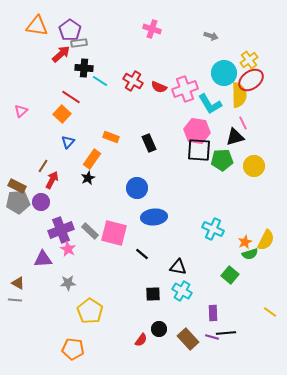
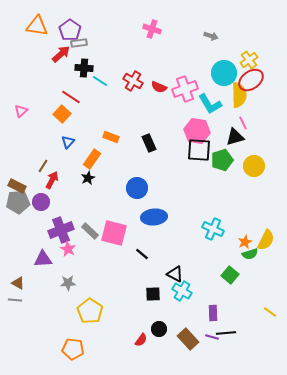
green pentagon at (222, 160): rotated 15 degrees counterclockwise
black triangle at (178, 267): moved 3 px left, 7 px down; rotated 18 degrees clockwise
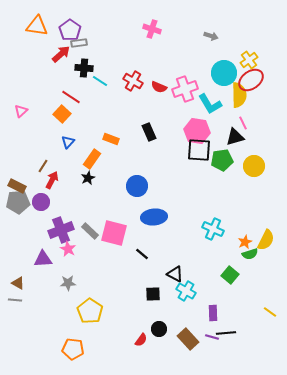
orange rectangle at (111, 137): moved 2 px down
black rectangle at (149, 143): moved 11 px up
green pentagon at (222, 160): rotated 10 degrees clockwise
blue circle at (137, 188): moved 2 px up
cyan cross at (182, 291): moved 4 px right
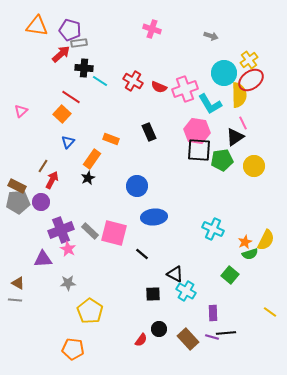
purple pentagon at (70, 30): rotated 20 degrees counterclockwise
black triangle at (235, 137): rotated 18 degrees counterclockwise
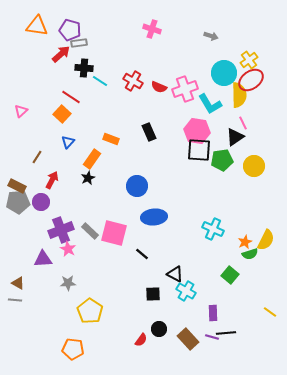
brown line at (43, 166): moved 6 px left, 9 px up
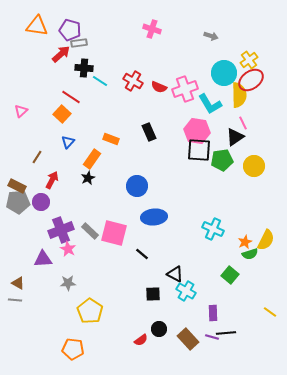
red semicircle at (141, 340): rotated 16 degrees clockwise
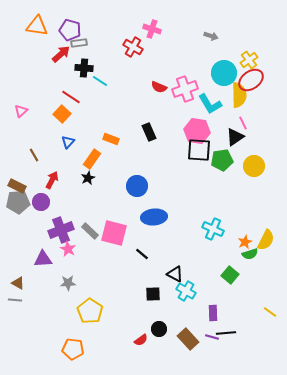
red cross at (133, 81): moved 34 px up
brown line at (37, 157): moved 3 px left, 2 px up; rotated 64 degrees counterclockwise
